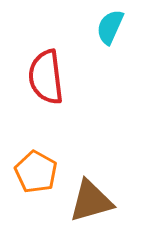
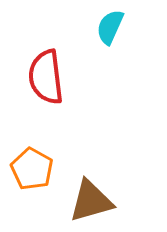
orange pentagon: moved 4 px left, 3 px up
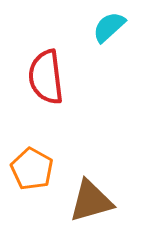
cyan semicircle: moved 1 px left; rotated 24 degrees clockwise
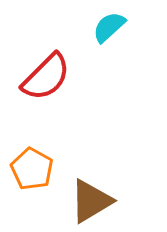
red semicircle: rotated 128 degrees counterclockwise
brown triangle: rotated 15 degrees counterclockwise
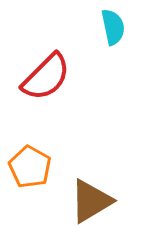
cyan semicircle: moved 4 px right; rotated 120 degrees clockwise
orange pentagon: moved 2 px left, 2 px up
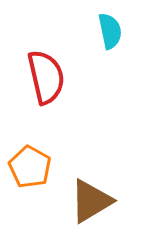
cyan semicircle: moved 3 px left, 4 px down
red semicircle: rotated 58 degrees counterclockwise
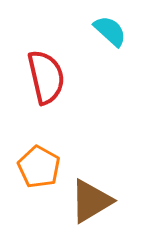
cyan semicircle: rotated 36 degrees counterclockwise
orange pentagon: moved 9 px right
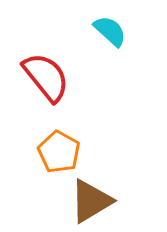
red semicircle: rotated 26 degrees counterclockwise
orange pentagon: moved 20 px right, 15 px up
